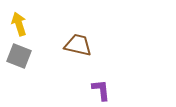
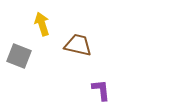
yellow arrow: moved 23 px right
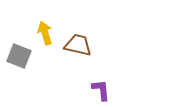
yellow arrow: moved 3 px right, 9 px down
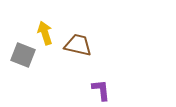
gray square: moved 4 px right, 1 px up
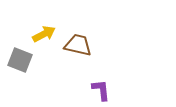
yellow arrow: moved 1 px left, 1 px down; rotated 80 degrees clockwise
gray square: moved 3 px left, 5 px down
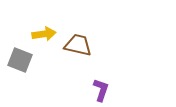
yellow arrow: rotated 20 degrees clockwise
purple L-shape: rotated 25 degrees clockwise
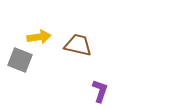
yellow arrow: moved 5 px left, 3 px down
purple L-shape: moved 1 px left, 1 px down
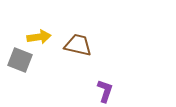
purple L-shape: moved 5 px right
